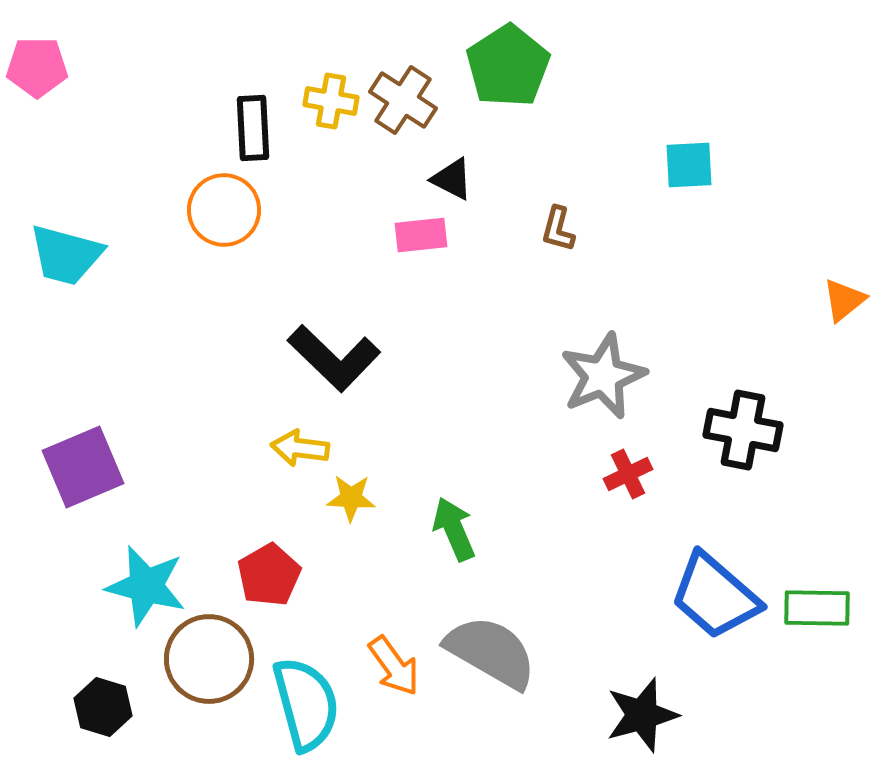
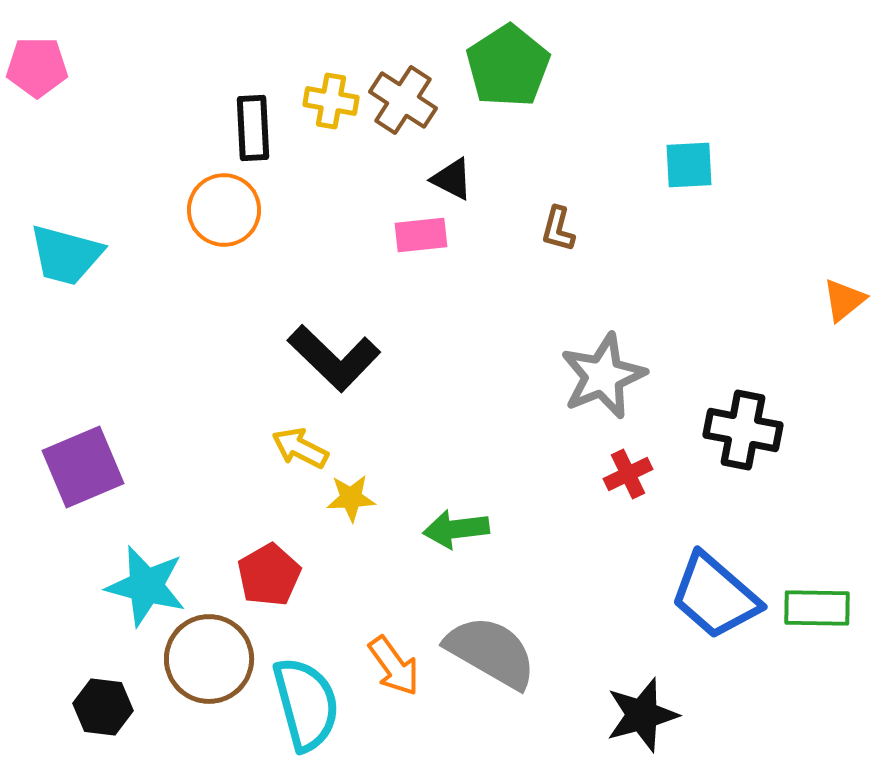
yellow arrow: rotated 20 degrees clockwise
yellow star: rotated 6 degrees counterclockwise
green arrow: moved 2 px right; rotated 74 degrees counterclockwise
black hexagon: rotated 10 degrees counterclockwise
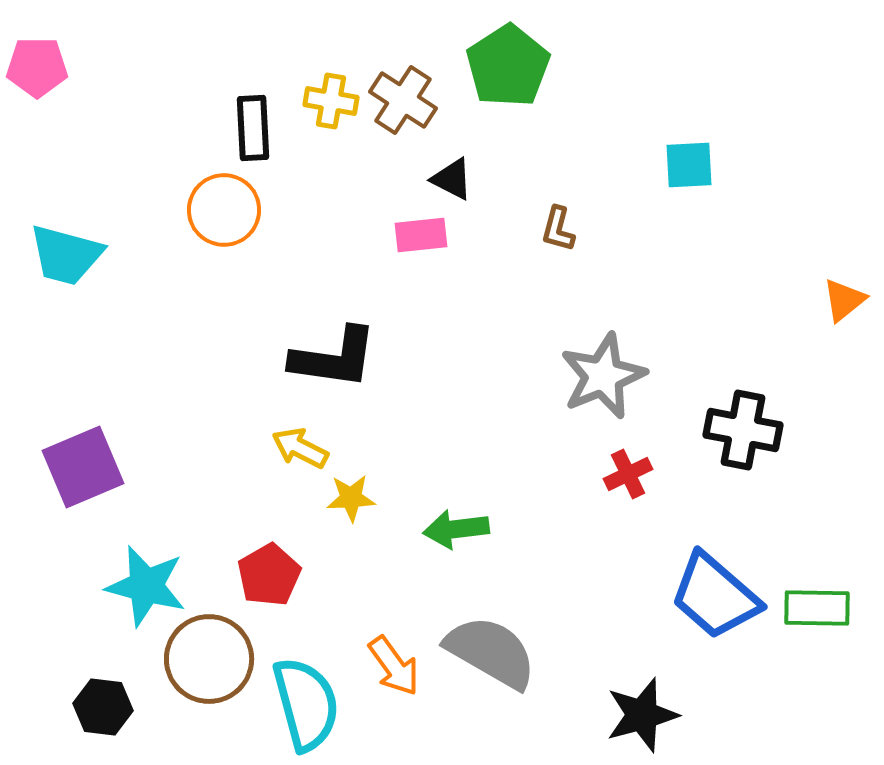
black L-shape: rotated 36 degrees counterclockwise
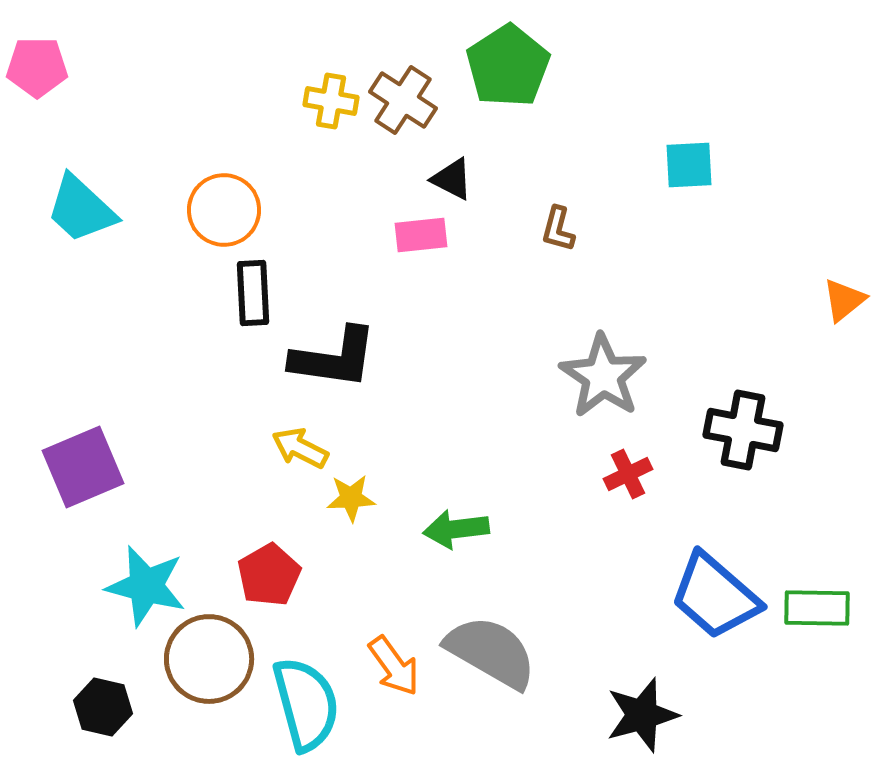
black rectangle: moved 165 px down
cyan trapezoid: moved 15 px right, 46 px up; rotated 28 degrees clockwise
gray star: rotated 16 degrees counterclockwise
black hexagon: rotated 6 degrees clockwise
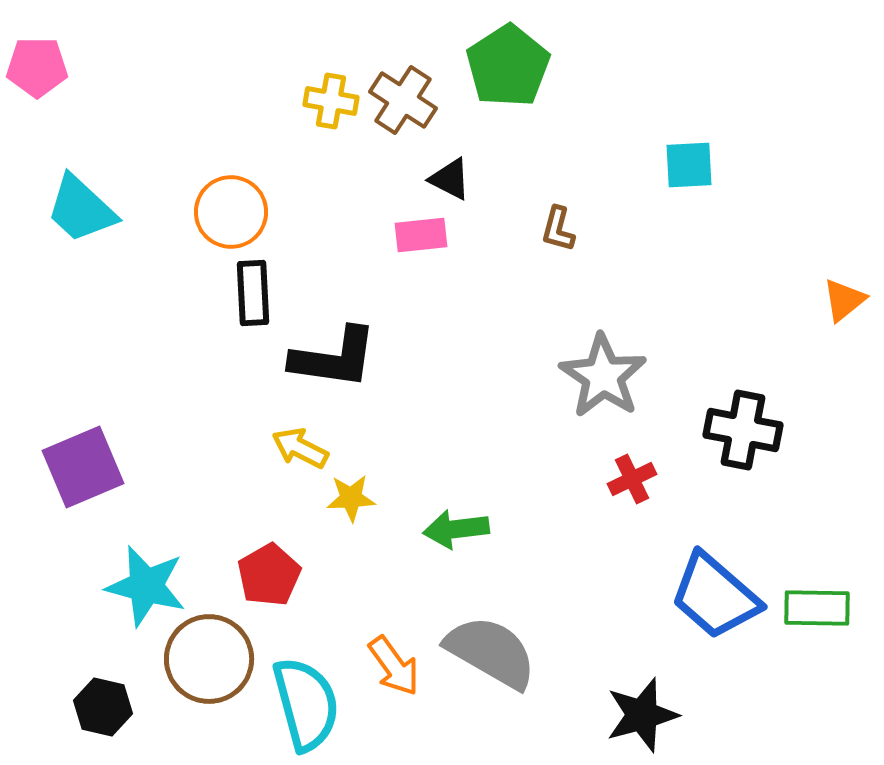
black triangle: moved 2 px left
orange circle: moved 7 px right, 2 px down
red cross: moved 4 px right, 5 px down
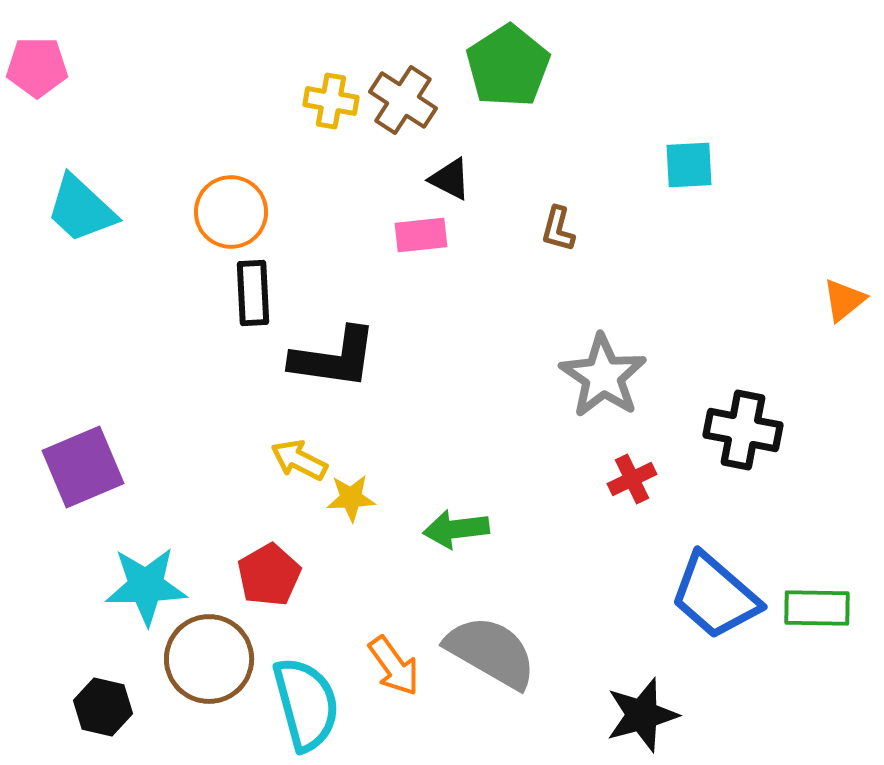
yellow arrow: moved 1 px left, 12 px down
cyan star: rotated 16 degrees counterclockwise
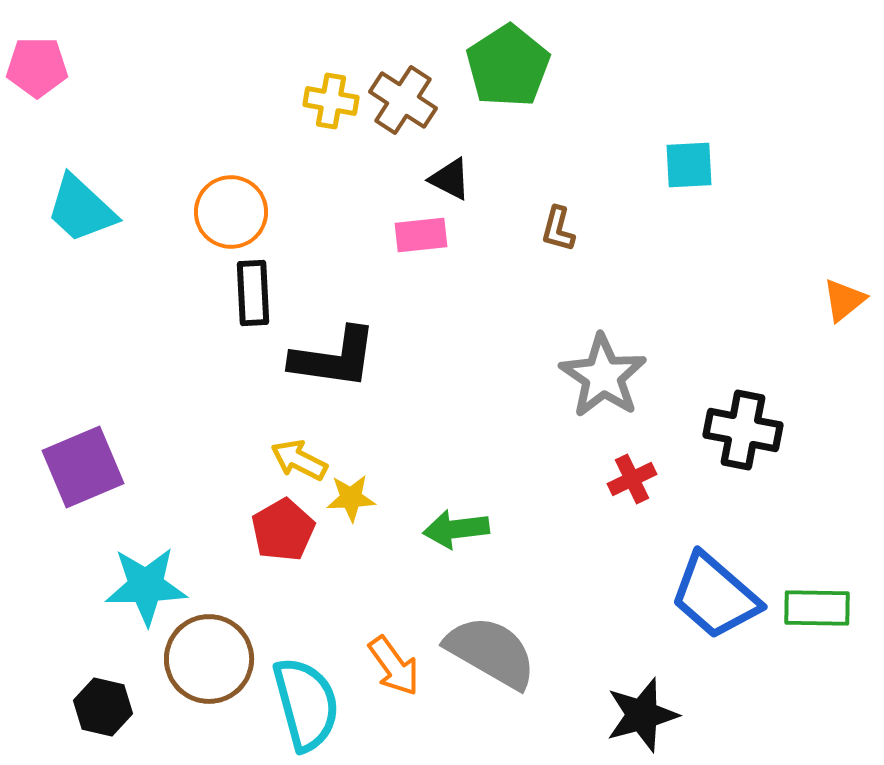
red pentagon: moved 14 px right, 45 px up
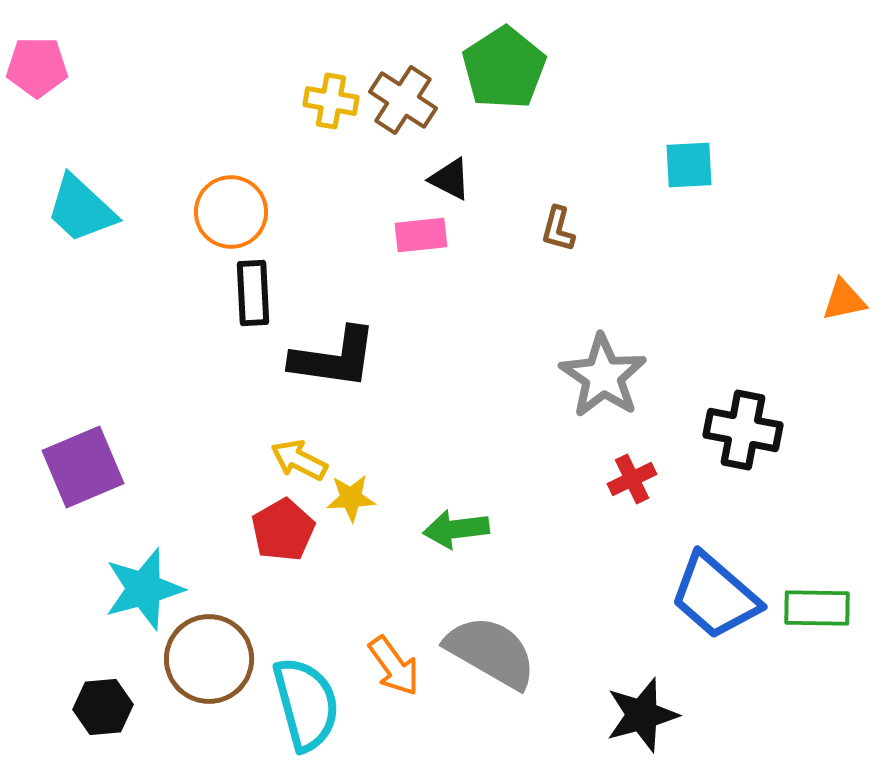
green pentagon: moved 4 px left, 2 px down
orange triangle: rotated 27 degrees clockwise
cyan star: moved 2 px left, 3 px down; rotated 14 degrees counterclockwise
black hexagon: rotated 18 degrees counterclockwise
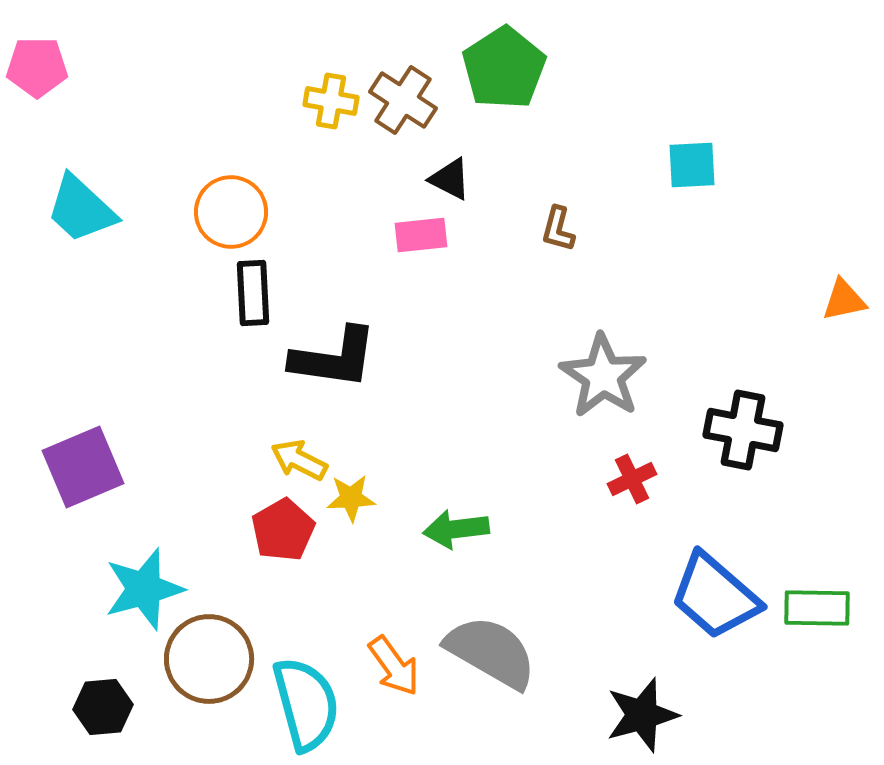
cyan square: moved 3 px right
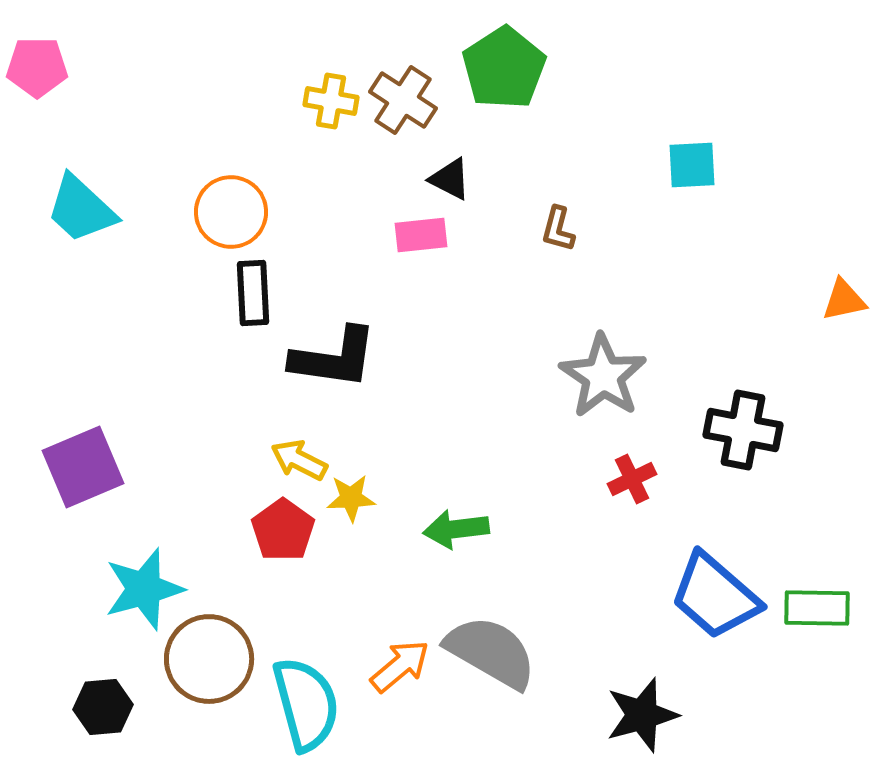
red pentagon: rotated 6 degrees counterclockwise
orange arrow: moved 6 px right; rotated 94 degrees counterclockwise
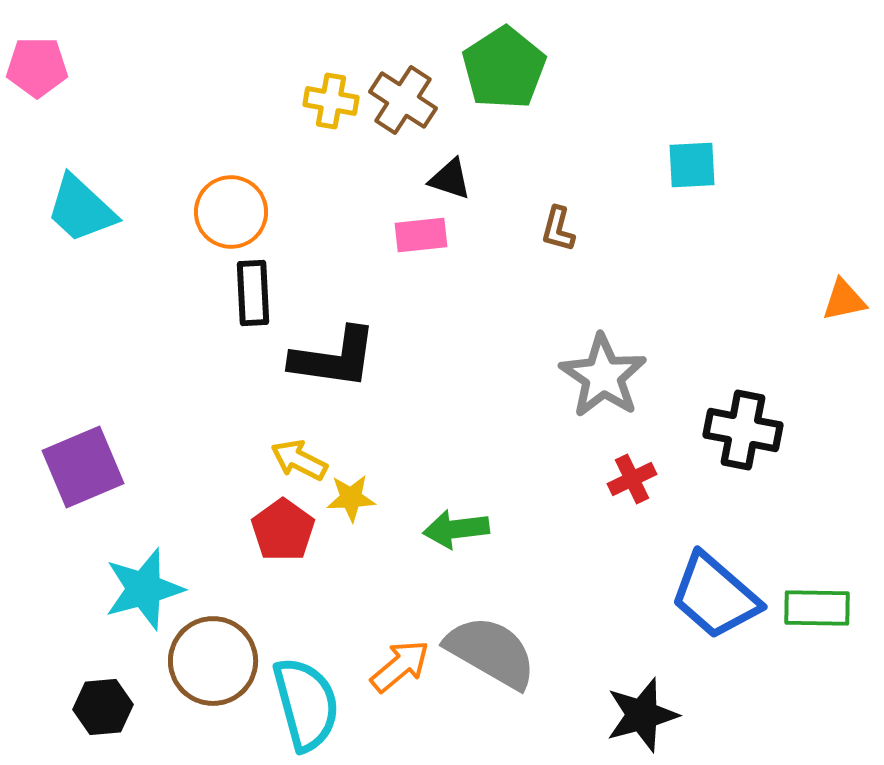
black triangle: rotated 9 degrees counterclockwise
brown circle: moved 4 px right, 2 px down
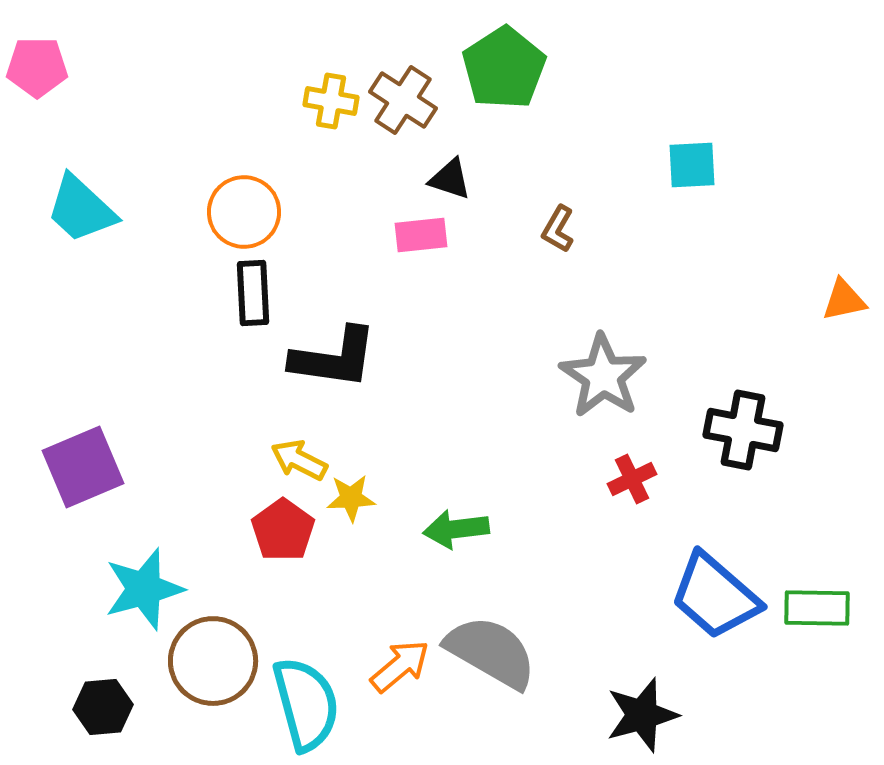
orange circle: moved 13 px right
brown L-shape: rotated 15 degrees clockwise
